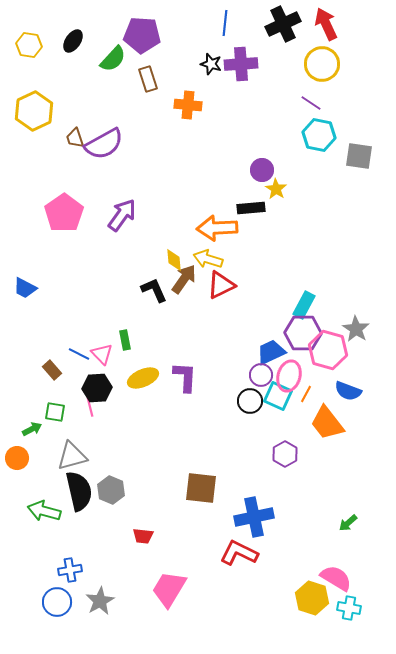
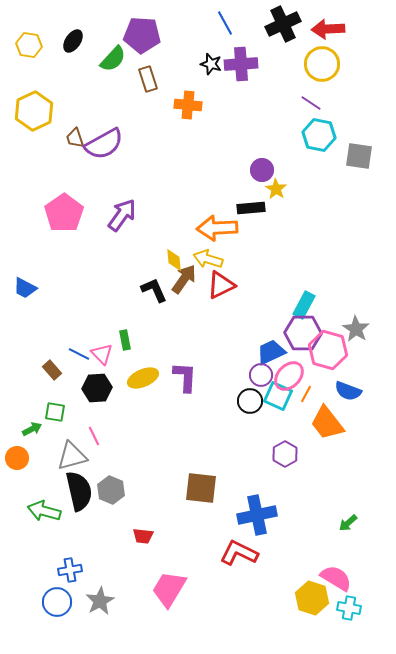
blue line at (225, 23): rotated 35 degrees counterclockwise
red arrow at (326, 24): moved 2 px right, 5 px down; rotated 68 degrees counterclockwise
pink ellipse at (289, 376): rotated 28 degrees clockwise
pink line at (90, 407): moved 4 px right, 29 px down; rotated 12 degrees counterclockwise
blue cross at (254, 517): moved 3 px right, 2 px up
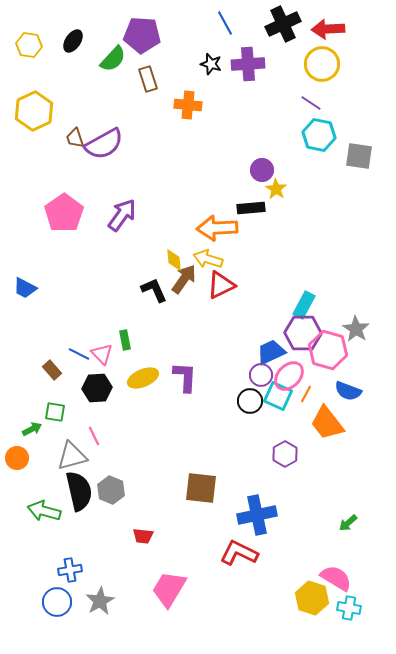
purple cross at (241, 64): moved 7 px right
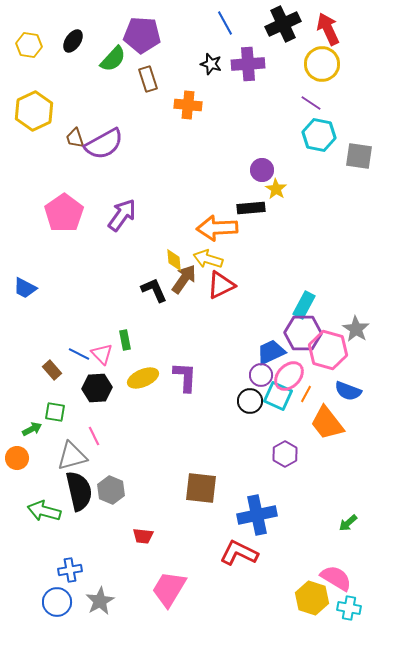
red arrow at (328, 29): rotated 68 degrees clockwise
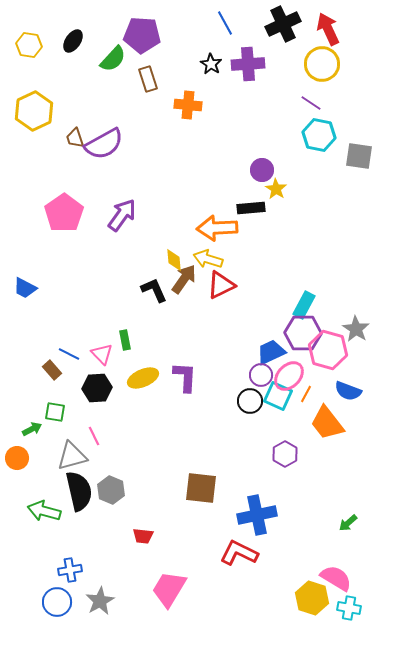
black star at (211, 64): rotated 15 degrees clockwise
blue line at (79, 354): moved 10 px left
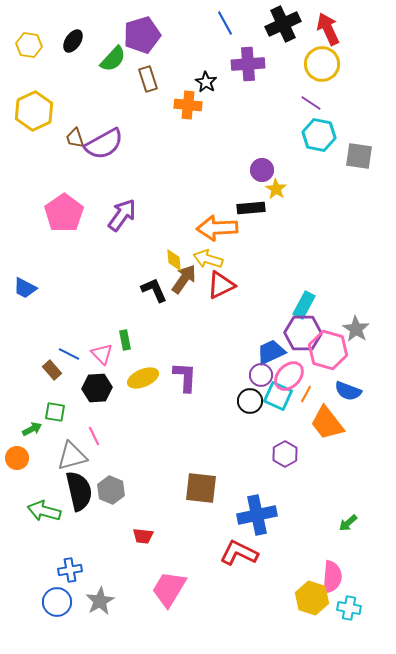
purple pentagon at (142, 35): rotated 21 degrees counterclockwise
black star at (211, 64): moved 5 px left, 18 px down
pink semicircle at (336, 578): moved 4 px left, 1 px up; rotated 64 degrees clockwise
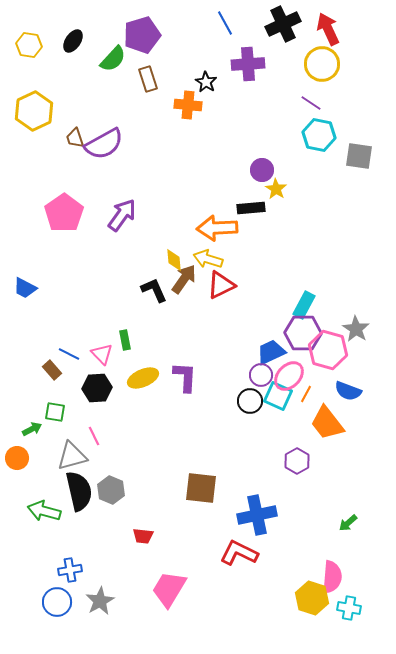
purple hexagon at (285, 454): moved 12 px right, 7 px down
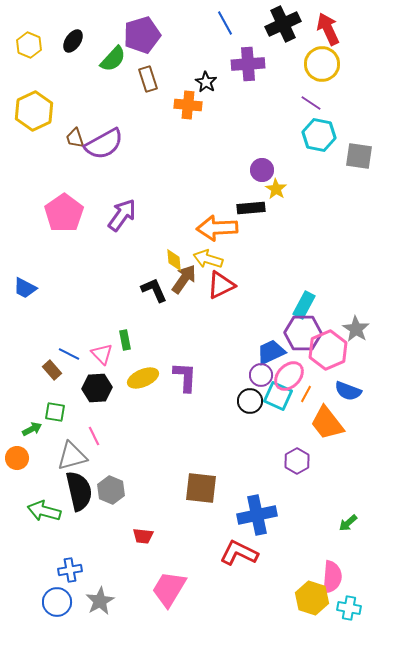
yellow hexagon at (29, 45): rotated 15 degrees clockwise
pink hexagon at (328, 350): rotated 21 degrees clockwise
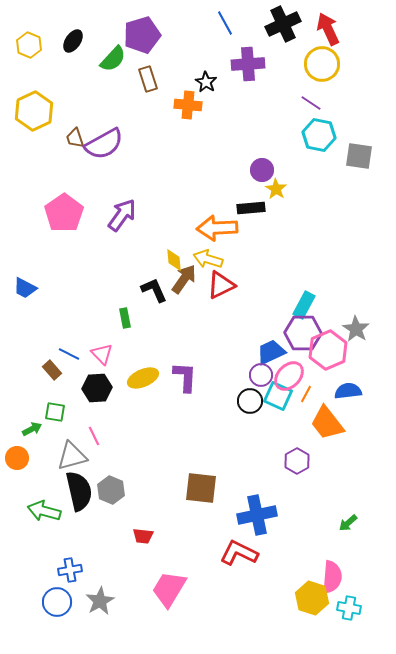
green rectangle at (125, 340): moved 22 px up
blue semicircle at (348, 391): rotated 152 degrees clockwise
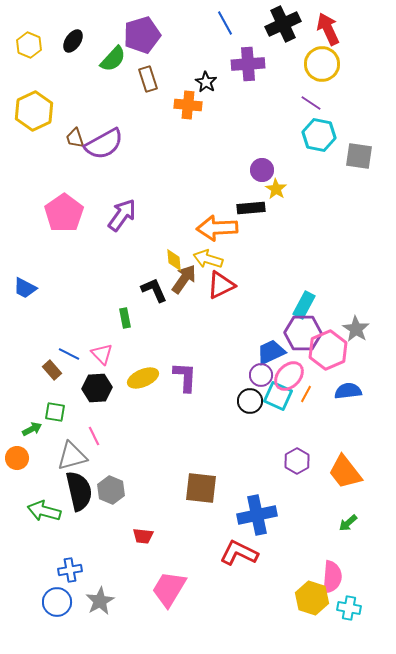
orange trapezoid at (327, 423): moved 18 px right, 49 px down
